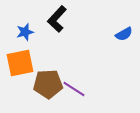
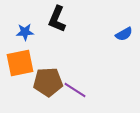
black L-shape: rotated 20 degrees counterclockwise
blue star: rotated 12 degrees clockwise
brown pentagon: moved 2 px up
purple line: moved 1 px right, 1 px down
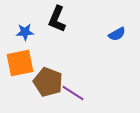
blue semicircle: moved 7 px left
brown pentagon: rotated 24 degrees clockwise
purple line: moved 2 px left, 3 px down
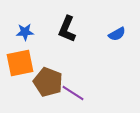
black L-shape: moved 10 px right, 10 px down
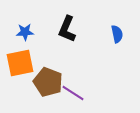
blue semicircle: rotated 72 degrees counterclockwise
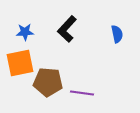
black L-shape: rotated 20 degrees clockwise
brown pentagon: rotated 16 degrees counterclockwise
purple line: moved 9 px right; rotated 25 degrees counterclockwise
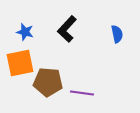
blue star: rotated 18 degrees clockwise
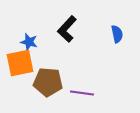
blue star: moved 4 px right, 10 px down
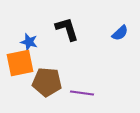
black L-shape: rotated 120 degrees clockwise
blue semicircle: moved 3 px right, 1 px up; rotated 60 degrees clockwise
brown pentagon: moved 1 px left
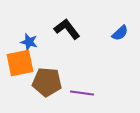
black L-shape: rotated 20 degrees counterclockwise
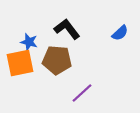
brown pentagon: moved 10 px right, 22 px up
purple line: rotated 50 degrees counterclockwise
